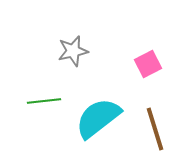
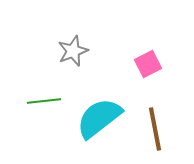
gray star: rotated 8 degrees counterclockwise
cyan semicircle: moved 1 px right
brown line: rotated 6 degrees clockwise
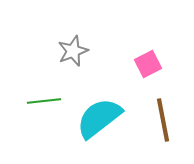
brown line: moved 8 px right, 9 px up
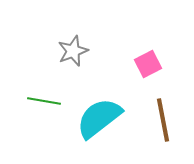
green line: rotated 16 degrees clockwise
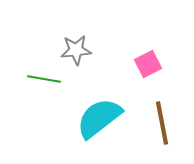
gray star: moved 3 px right, 1 px up; rotated 16 degrees clockwise
green line: moved 22 px up
brown line: moved 1 px left, 3 px down
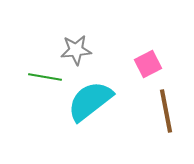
green line: moved 1 px right, 2 px up
cyan semicircle: moved 9 px left, 17 px up
brown line: moved 4 px right, 12 px up
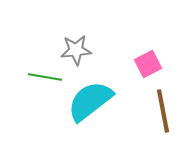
brown line: moved 3 px left
